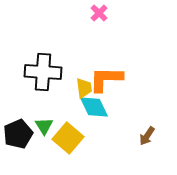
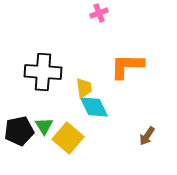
pink cross: rotated 24 degrees clockwise
orange L-shape: moved 21 px right, 13 px up
black pentagon: moved 1 px right, 3 px up; rotated 12 degrees clockwise
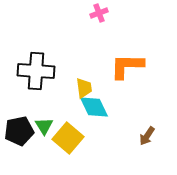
black cross: moved 7 px left, 1 px up
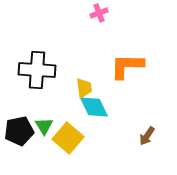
black cross: moved 1 px right, 1 px up
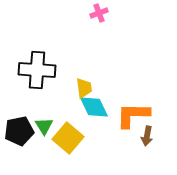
orange L-shape: moved 6 px right, 49 px down
brown arrow: rotated 24 degrees counterclockwise
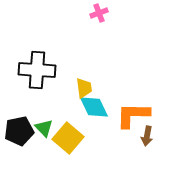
green triangle: moved 2 px down; rotated 12 degrees counterclockwise
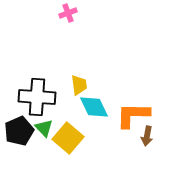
pink cross: moved 31 px left
black cross: moved 27 px down
yellow trapezoid: moved 5 px left, 3 px up
black pentagon: rotated 12 degrees counterclockwise
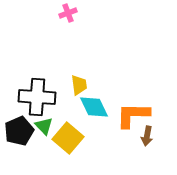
green triangle: moved 2 px up
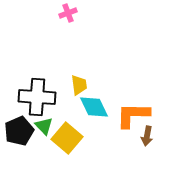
yellow square: moved 1 px left
